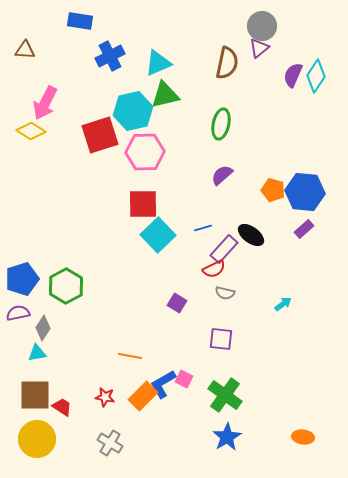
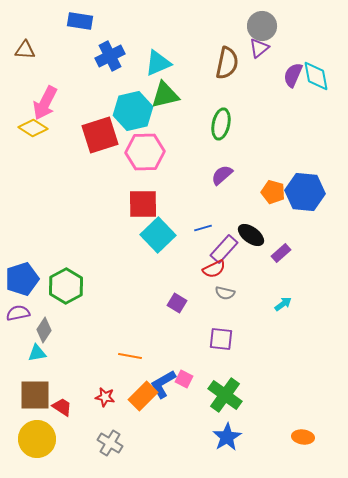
cyan diamond at (316, 76): rotated 44 degrees counterclockwise
yellow diamond at (31, 131): moved 2 px right, 3 px up
orange pentagon at (273, 190): moved 2 px down
purple rectangle at (304, 229): moved 23 px left, 24 px down
gray diamond at (43, 328): moved 1 px right, 2 px down
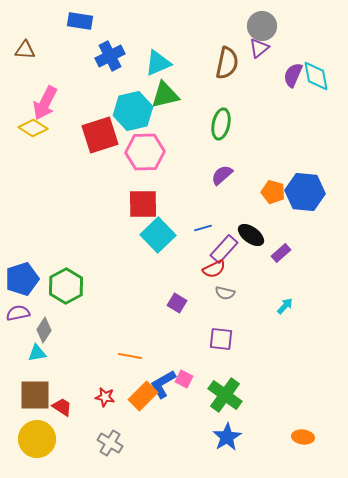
cyan arrow at (283, 304): moved 2 px right, 2 px down; rotated 12 degrees counterclockwise
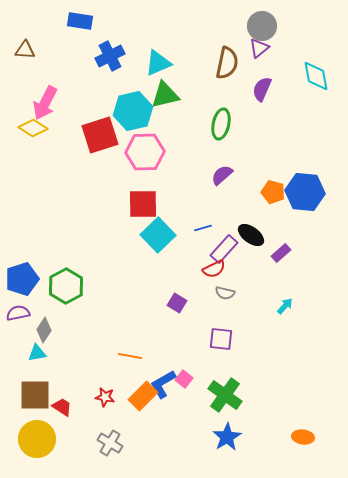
purple semicircle at (293, 75): moved 31 px left, 14 px down
pink square at (184, 379): rotated 12 degrees clockwise
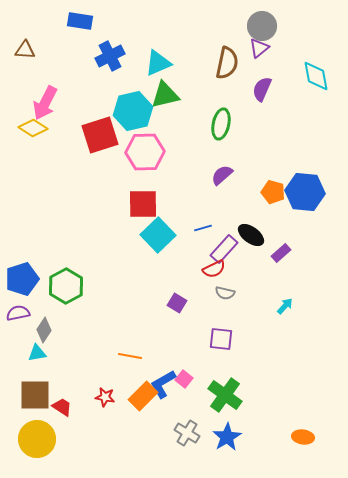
gray cross at (110, 443): moved 77 px right, 10 px up
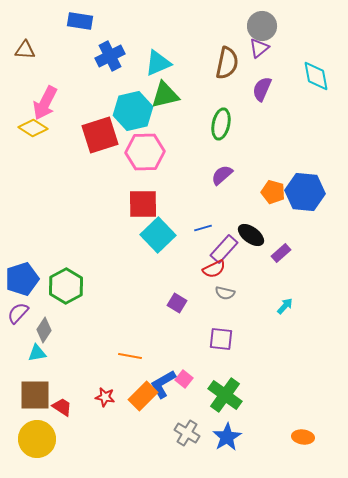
purple semicircle at (18, 313): rotated 35 degrees counterclockwise
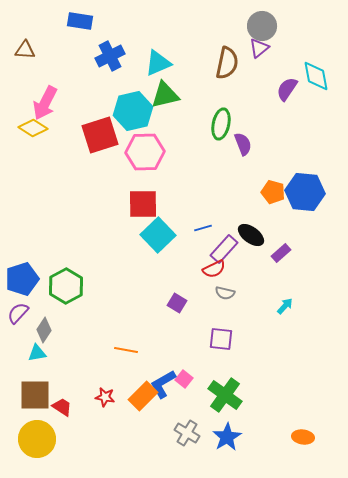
purple semicircle at (262, 89): moved 25 px right; rotated 10 degrees clockwise
purple semicircle at (222, 175): moved 21 px right, 31 px up; rotated 110 degrees clockwise
orange line at (130, 356): moved 4 px left, 6 px up
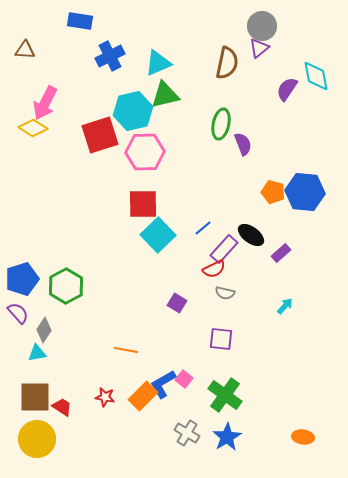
blue line at (203, 228): rotated 24 degrees counterclockwise
purple semicircle at (18, 313): rotated 95 degrees clockwise
brown square at (35, 395): moved 2 px down
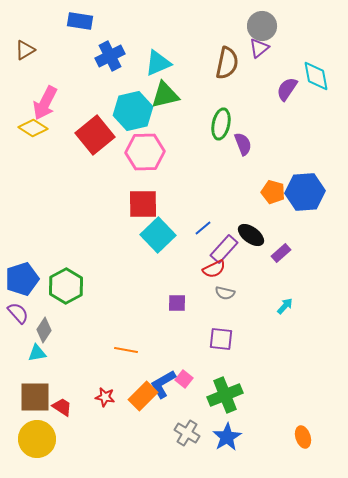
brown triangle at (25, 50): rotated 35 degrees counterclockwise
red square at (100, 135): moved 5 px left; rotated 21 degrees counterclockwise
blue hexagon at (305, 192): rotated 9 degrees counterclockwise
purple square at (177, 303): rotated 30 degrees counterclockwise
green cross at (225, 395): rotated 32 degrees clockwise
orange ellipse at (303, 437): rotated 65 degrees clockwise
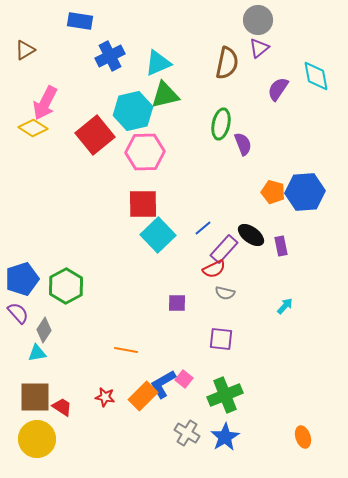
gray circle at (262, 26): moved 4 px left, 6 px up
purple semicircle at (287, 89): moved 9 px left
purple rectangle at (281, 253): moved 7 px up; rotated 60 degrees counterclockwise
blue star at (227, 437): moved 2 px left
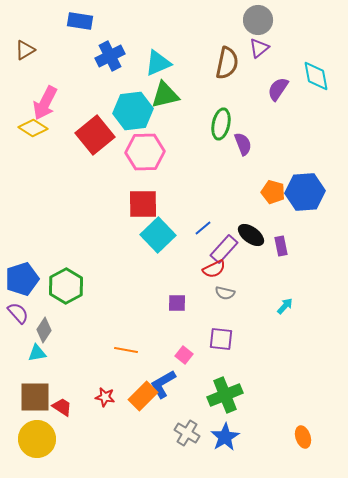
cyan hexagon at (133, 111): rotated 6 degrees clockwise
pink square at (184, 379): moved 24 px up
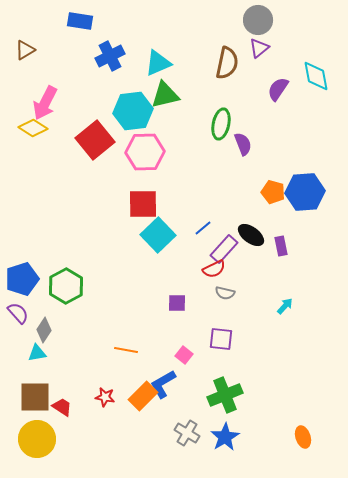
red square at (95, 135): moved 5 px down
